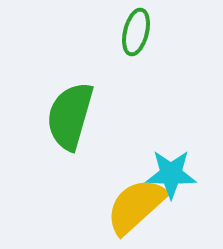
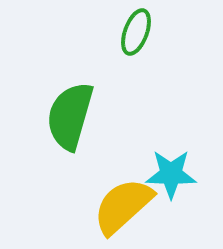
green ellipse: rotated 6 degrees clockwise
yellow semicircle: moved 13 px left
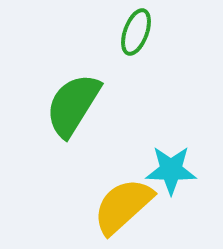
green semicircle: moved 3 px right, 11 px up; rotated 16 degrees clockwise
cyan star: moved 4 px up
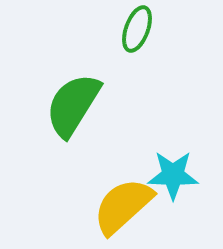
green ellipse: moved 1 px right, 3 px up
cyan star: moved 2 px right, 5 px down
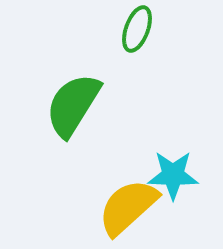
yellow semicircle: moved 5 px right, 1 px down
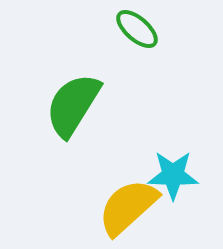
green ellipse: rotated 69 degrees counterclockwise
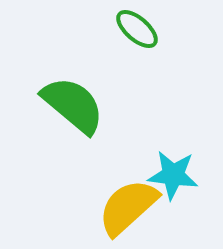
green semicircle: rotated 98 degrees clockwise
cyan star: rotated 6 degrees clockwise
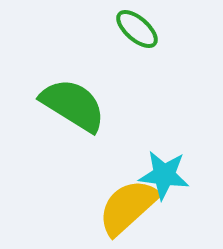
green semicircle: rotated 8 degrees counterclockwise
cyan star: moved 9 px left
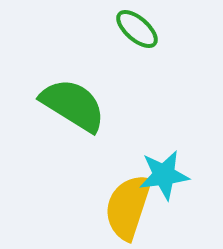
cyan star: rotated 15 degrees counterclockwise
yellow semicircle: rotated 30 degrees counterclockwise
